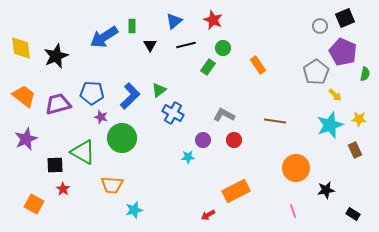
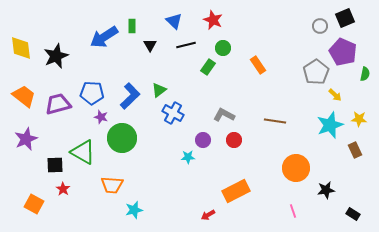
blue triangle at (174, 21): rotated 36 degrees counterclockwise
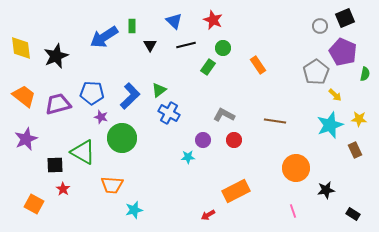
blue cross at (173, 113): moved 4 px left
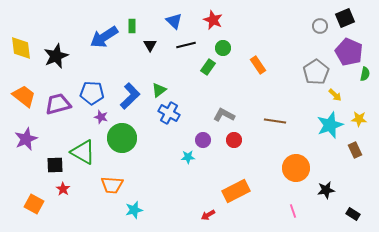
purple pentagon at (343, 52): moved 6 px right
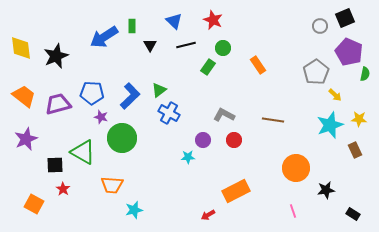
brown line at (275, 121): moved 2 px left, 1 px up
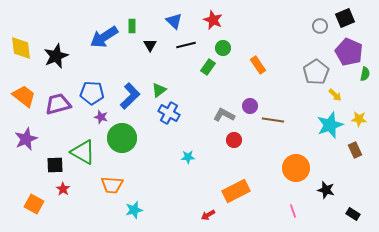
purple circle at (203, 140): moved 47 px right, 34 px up
black star at (326, 190): rotated 24 degrees clockwise
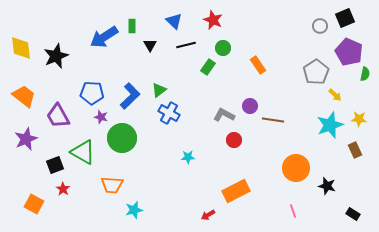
purple trapezoid at (58, 104): moved 12 px down; rotated 104 degrees counterclockwise
black square at (55, 165): rotated 18 degrees counterclockwise
black star at (326, 190): moved 1 px right, 4 px up
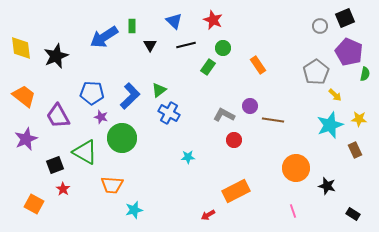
green triangle at (83, 152): moved 2 px right
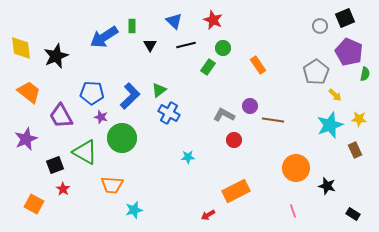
orange trapezoid at (24, 96): moved 5 px right, 4 px up
purple trapezoid at (58, 116): moved 3 px right
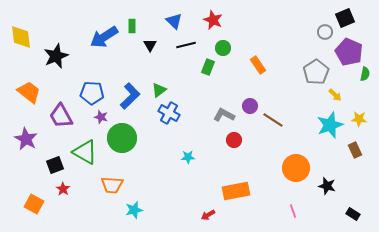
gray circle at (320, 26): moved 5 px right, 6 px down
yellow diamond at (21, 48): moved 11 px up
green rectangle at (208, 67): rotated 14 degrees counterclockwise
brown line at (273, 120): rotated 25 degrees clockwise
purple star at (26, 139): rotated 20 degrees counterclockwise
orange rectangle at (236, 191): rotated 16 degrees clockwise
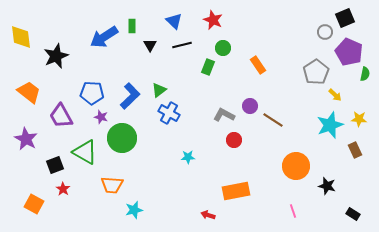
black line at (186, 45): moved 4 px left
orange circle at (296, 168): moved 2 px up
red arrow at (208, 215): rotated 48 degrees clockwise
